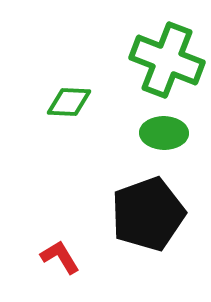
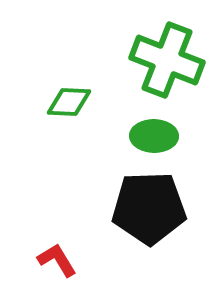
green ellipse: moved 10 px left, 3 px down
black pentagon: moved 1 px right, 6 px up; rotated 18 degrees clockwise
red L-shape: moved 3 px left, 3 px down
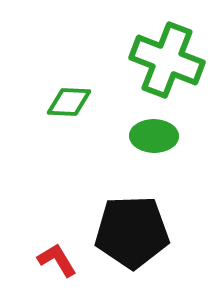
black pentagon: moved 17 px left, 24 px down
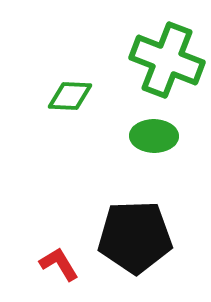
green diamond: moved 1 px right, 6 px up
black pentagon: moved 3 px right, 5 px down
red L-shape: moved 2 px right, 4 px down
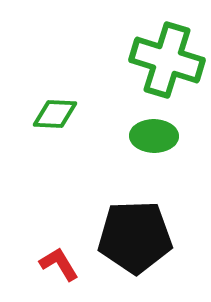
green cross: rotated 4 degrees counterclockwise
green diamond: moved 15 px left, 18 px down
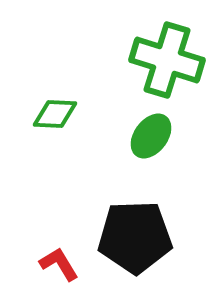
green ellipse: moved 3 px left; rotated 54 degrees counterclockwise
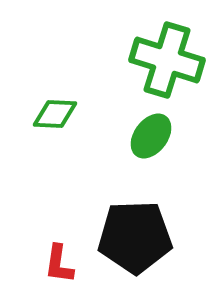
red L-shape: rotated 141 degrees counterclockwise
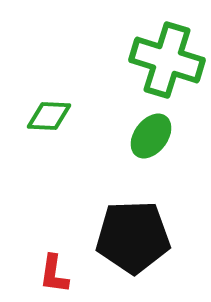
green diamond: moved 6 px left, 2 px down
black pentagon: moved 2 px left
red L-shape: moved 5 px left, 10 px down
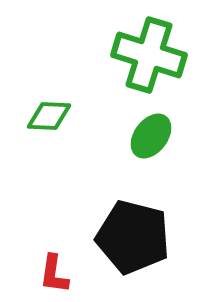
green cross: moved 18 px left, 5 px up
black pentagon: rotated 16 degrees clockwise
